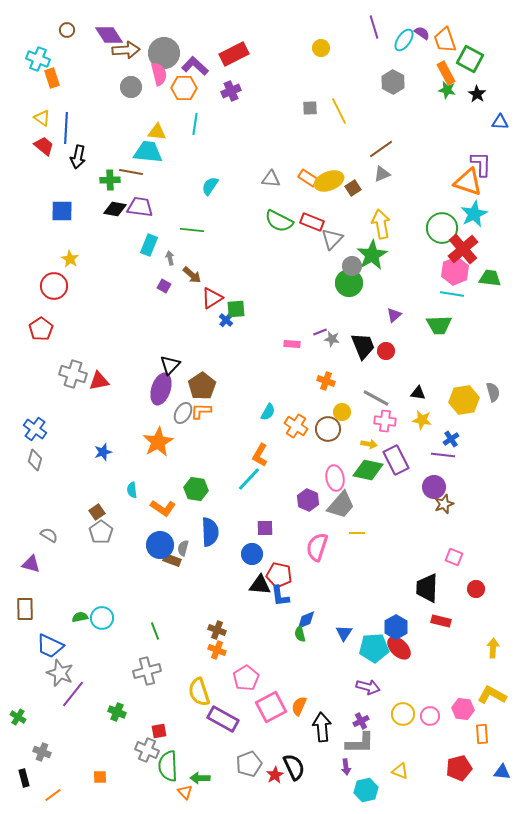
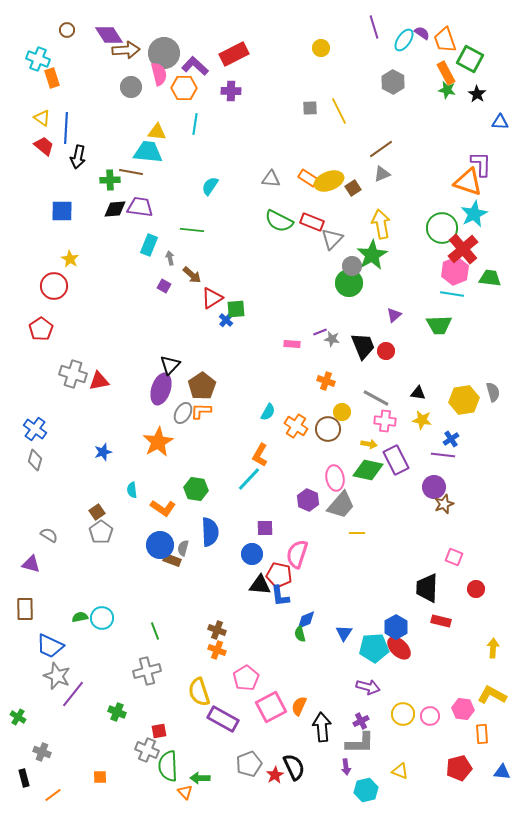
purple cross at (231, 91): rotated 24 degrees clockwise
black diamond at (115, 209): rotated 15 degrees counterclockwise
pink semicircle at (317, 547): moved 20 px left, 7 px down
gray star at (60, 673): moved 3 px left, 3 px down
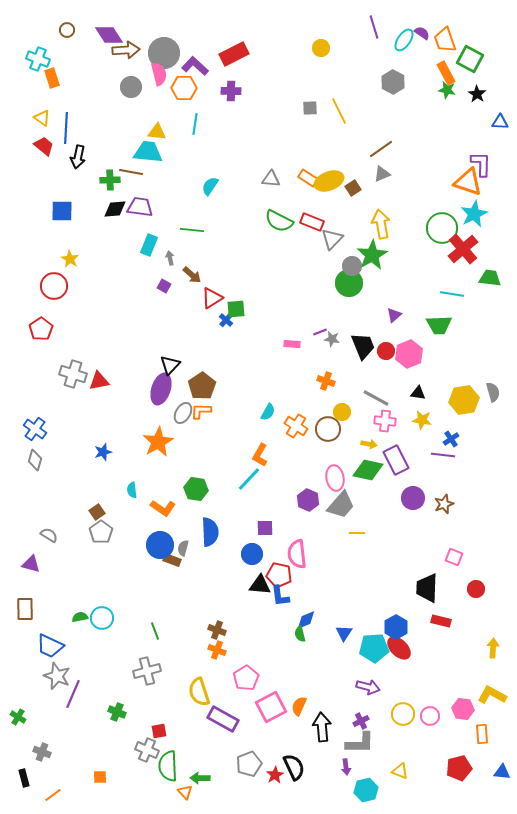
pink hexagon at (455, 271): moved 46 px left, 83 px down
purple circle at (434, 487): moved 21 px left, 11 px down
pink semicircle at (297, 554): rotated 24 degrees counterclockwise
purple line at (73, 694): rotated 16 degrees counterclockwise
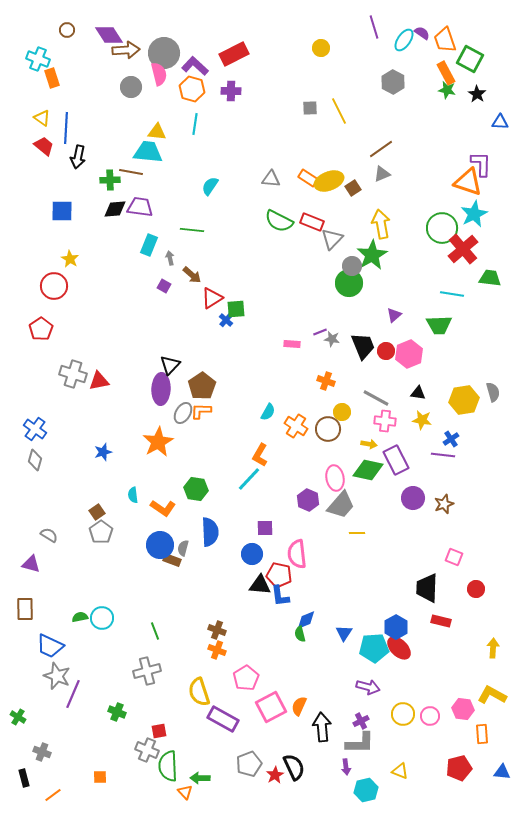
orange hexagon at (184, 88): moved 8 px right, 1 px down; rotated 15 degrees clockwise
purple ellipse at (161, 389): rotated 16 degrees counterclockwise
cyan semicircle at (132, 490): moved 1 px right, 5 px down
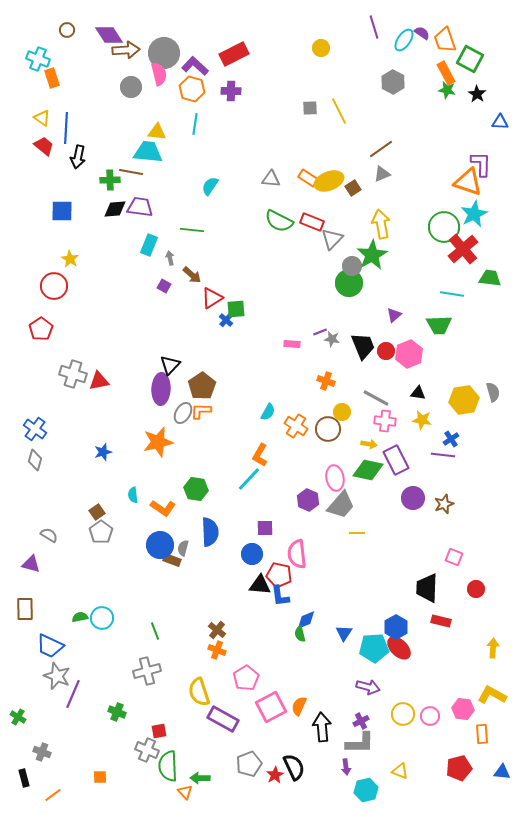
green circle at (442, 228): moved 2 px right, 1 px up
orange star at (158, 442): rotated 16 degrees clockwise
brown cross at (217, 630): rotated 18 degrees clockwise
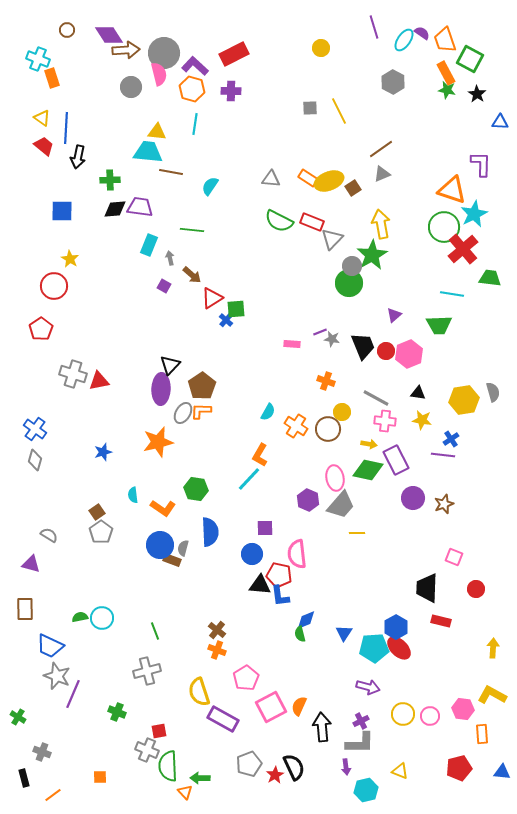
brown line at (131, 172): moved 40 px right
orange triangle at (468, 182): moved 16 px left, 8 px down
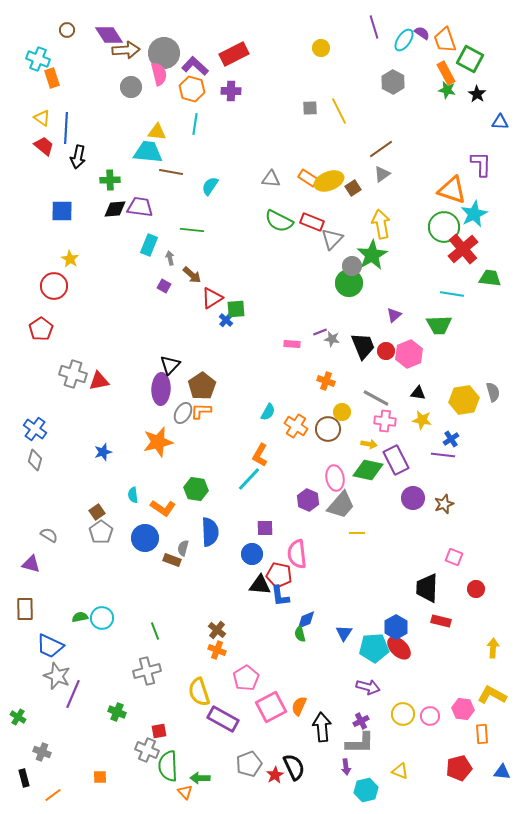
gray triangle at (382, 174): rotated 12 degrees counterclockwise
blue circle at (160, 545): moved 15 px left, 7 px up
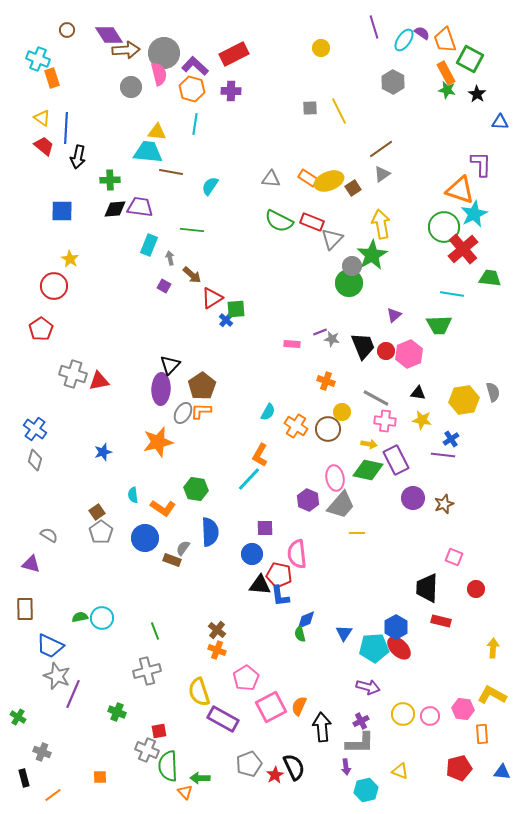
orange triangle at (452, 190): moved 8 px right
gray semicircle at (183, 548): rotated 21 degrees clockwise
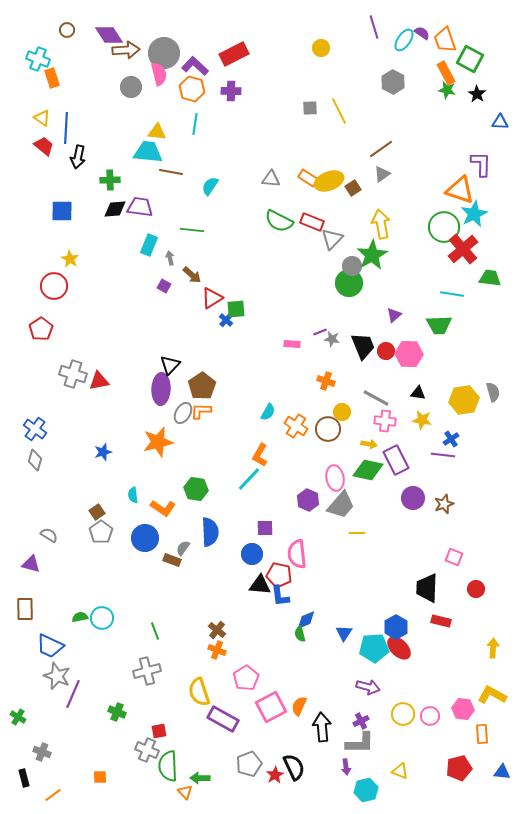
pink hexagon at (409, 354): rotated 24 degrees clockwise
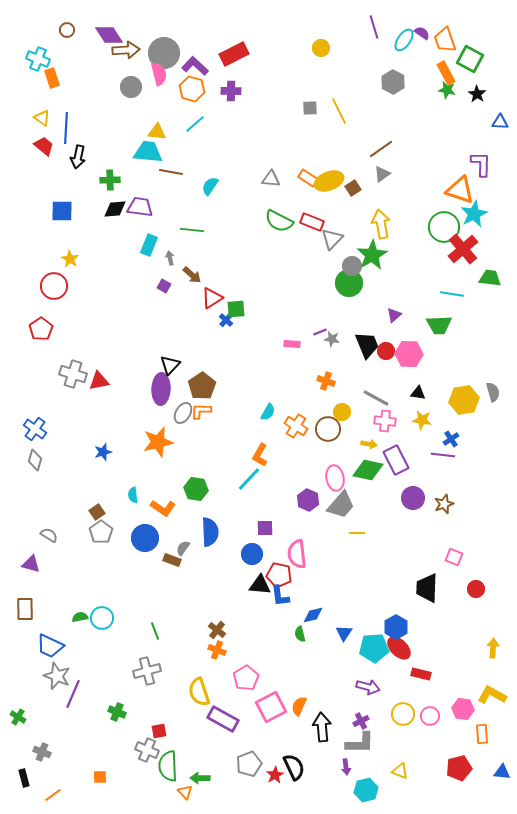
cyan line at (195, 124): rotated 40 degrees clockwise
black trapezoid at (363, 346): moved 4 px right, 1 px up
blue diamond at (306, 620): moved 7 px right, 5 px up; rotated 10 degrees clockwise
red rectangle at (441, 621): moved 20 px left, 53 px down
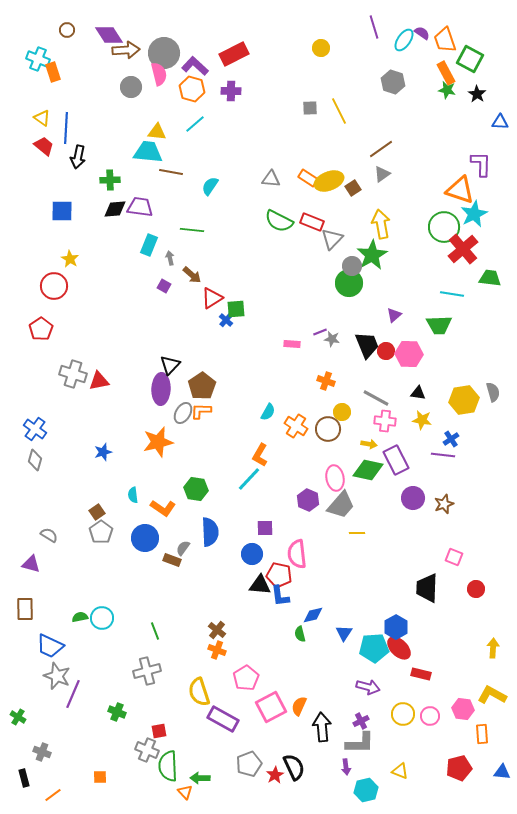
orange rectangle at (52, 78): moved 1 px right, 6 px up
gray hexagon at (393, 82): rotated 10 degrees counterclockwise
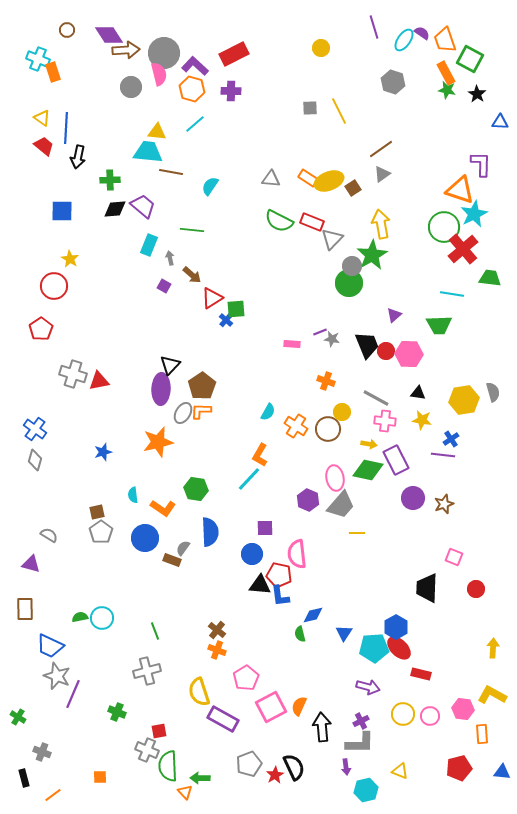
purple trapezoid at (140, 207): moved 3 px right, 1 px up; rotated 32 degrees clockwise
brown square at (97, 512): rotated 21 degrees clockwise
